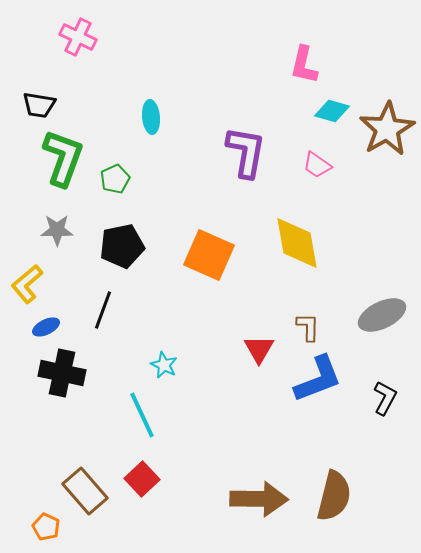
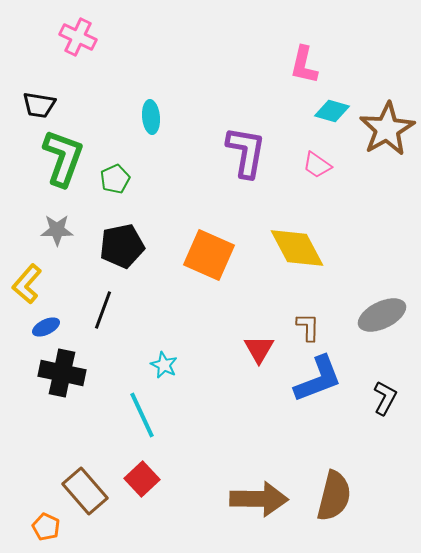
yellow diamond: moved 5 px down; rotated 18 degrees counterclockwise
yellow L-shape: rotated 9 degrees counterclockwise
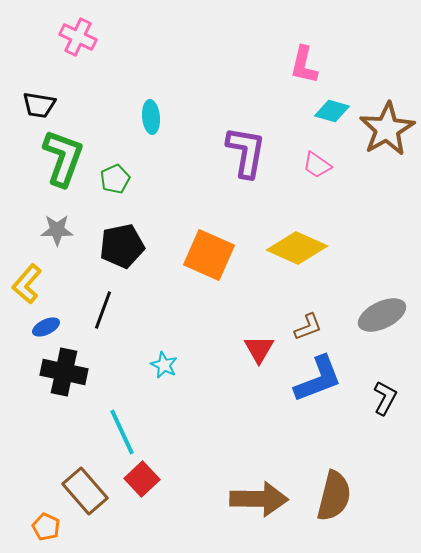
yellow diamond: rotated 38 degrees counterclockwise
brown L-shape: rotated 68 degrees clockwise
black cross: moved 2 px right, 1 px up
cyan line: moved 20 px left, 17 px down
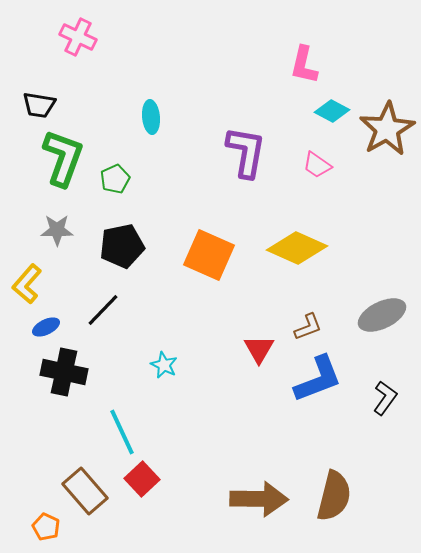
cyan diamond: rotated 12 degrees clockwise
black line: rotated 24 degrees clockwise
black L-shape: rotated 8 degrees clockwise
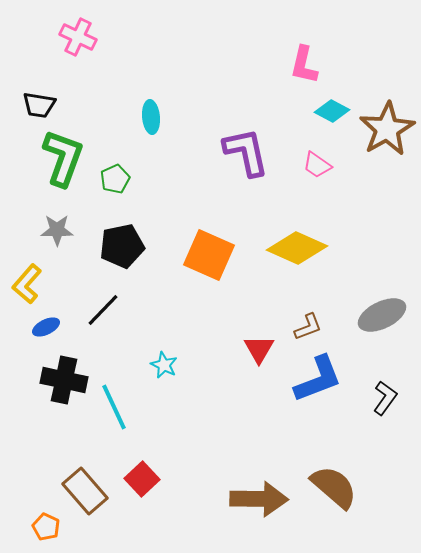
purple L-shape: rotated 22 degrees counterclockwise
black cross: moved 8 px down
cyan line: moved 8 px left, 25 px up
brown semicircle: moved 9 px up; rotated 63 degrees counterclockwise
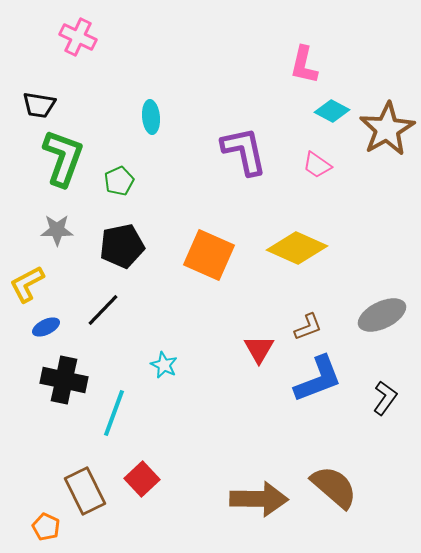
purple L-shape: moved 2 px left, 1 px up
green pentagon: moved 4 px right, 2 px down
yellow L-shape: rotated 21 degrees clockwise
cyan line: moved 6 px down; rotated 45 degrees clockwise
brown rectangle: rotated 15 degrees clockwise
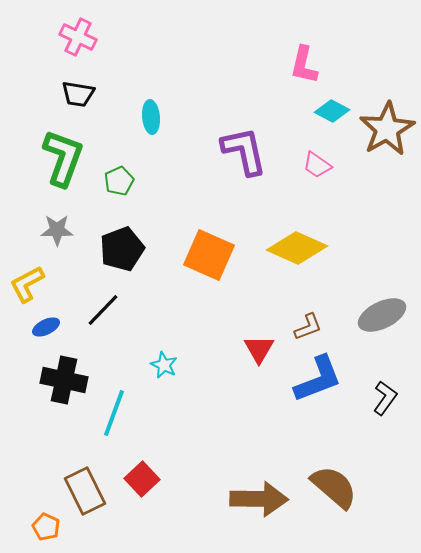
black trapezoid: moved 39 px right, 11 px up
black pentagon: moved 3 px down; rotated 9 degrees counterclockwise
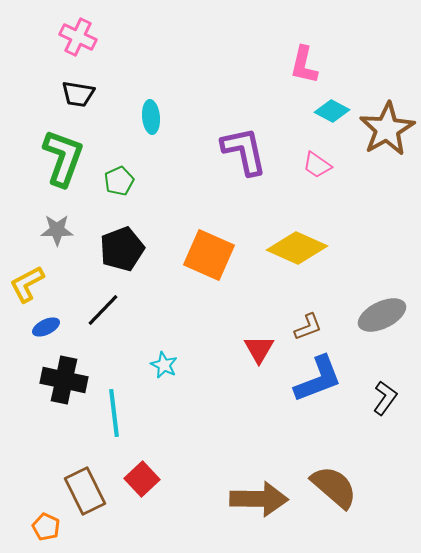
cyan line: rotated 27 degrees counterclockwise
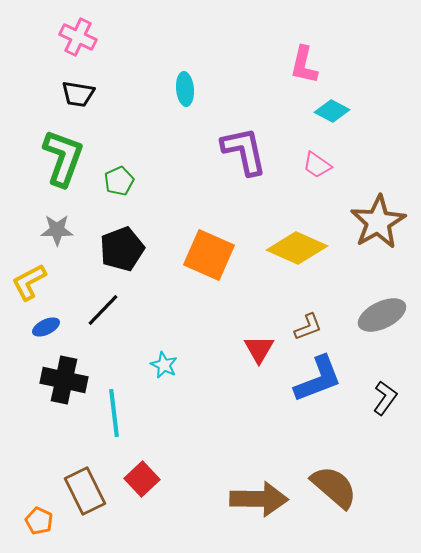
cyan ellipse: moved 34 px right, 28 px up
brown star: moved 9 px left, 93 px down
yellow L-shape: moved 2 px right, 2 px up
orange pentagon: moved 7 px left, 6 px up
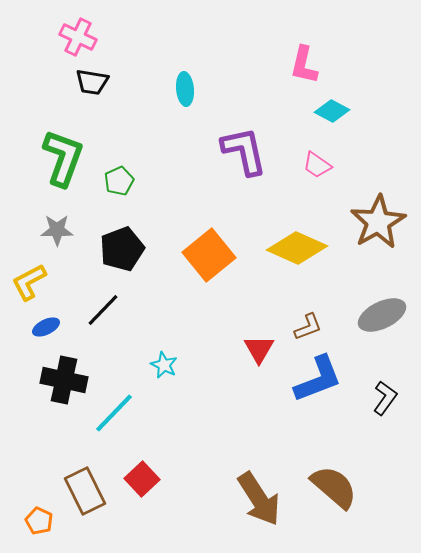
black trapezoid: moved 14 px right, 12 px up
orange square: rotated 27 degrees clockwise
cyan line: rotated 51 degrees clockwise
brown arrow: rotated 56 degrees clockwise
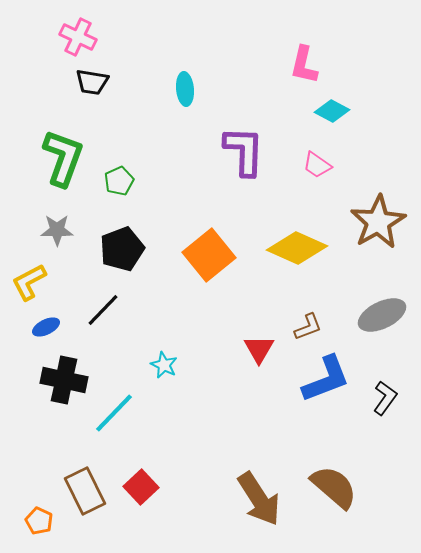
purple L-shape: rotated 14 degrees clockwise
blue L-shape: moved 8 px right
red square: moved 1 px left, 8 px down
